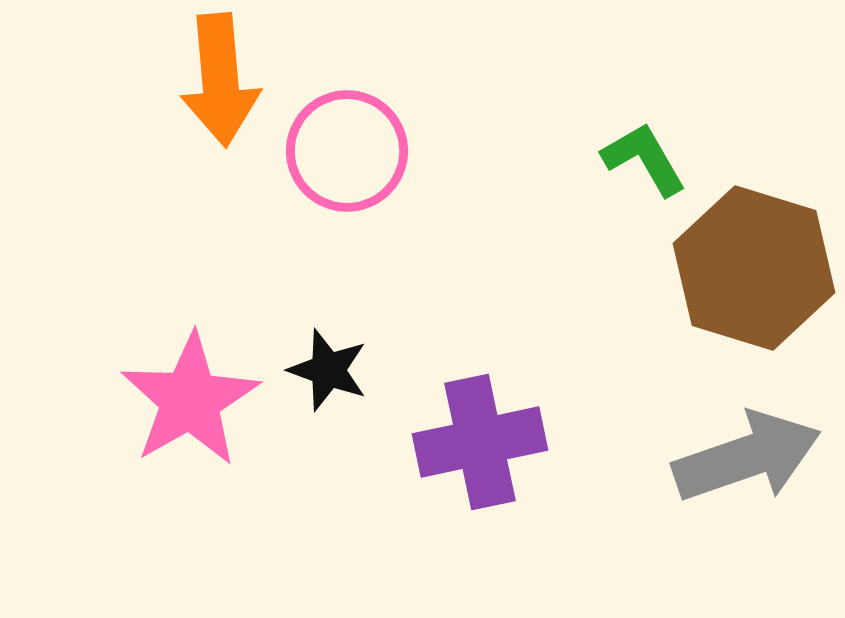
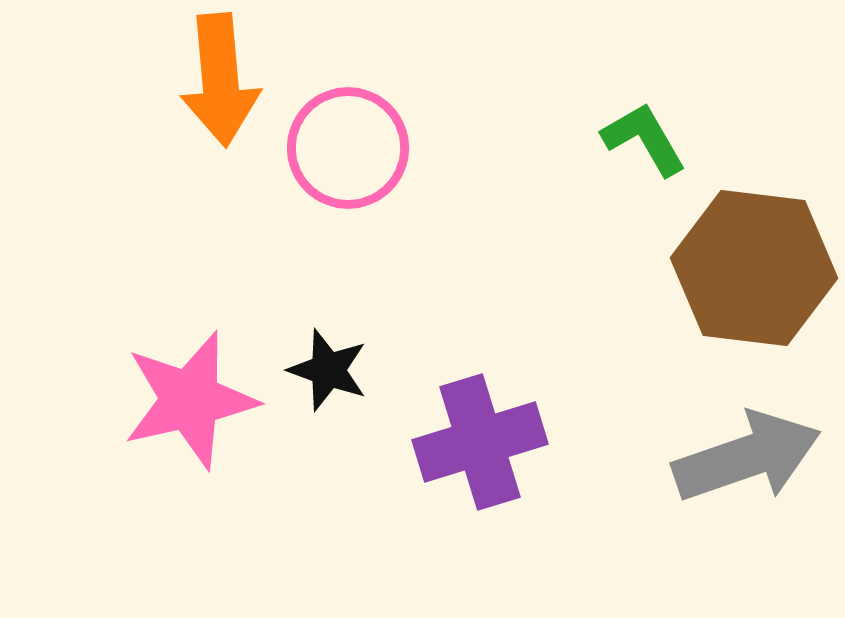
pink circle: moved 1 px right, 3 px up
green L-shape: moved 20 px up
brown hexagon: rotated 10 degrees counterclockwise
pink star: rotated 17 degrees clockwise
purple cross: rotated 5 degrees counterclockwise
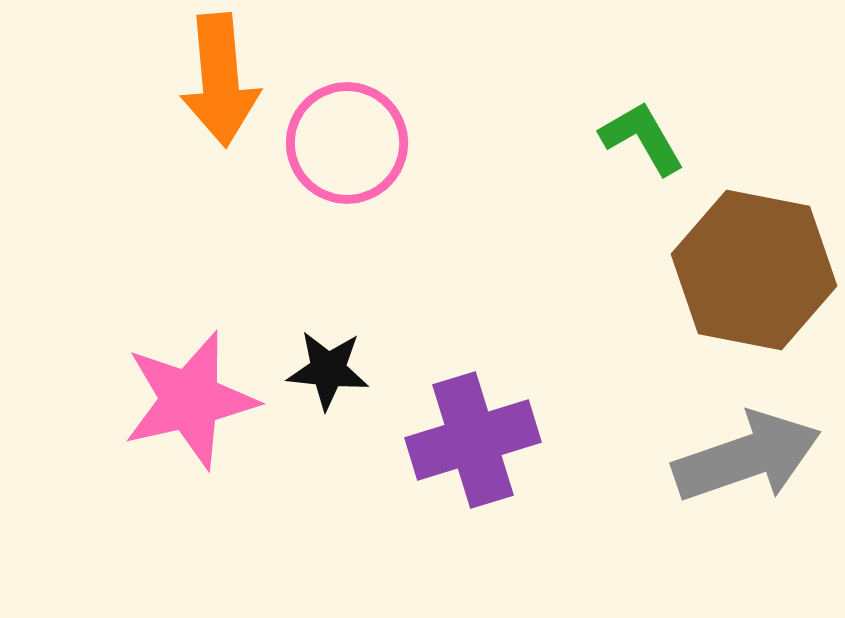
green L-shape: moved 2 px left, 1 px up
pink circle: moved 1 px left, 5 px up
brown hexagon: moved 2 px down; rotated 4 degrees clockwise
black star: rotated 14 degrees counterclockwise
purple cross: moved 7 px left, 2 px up
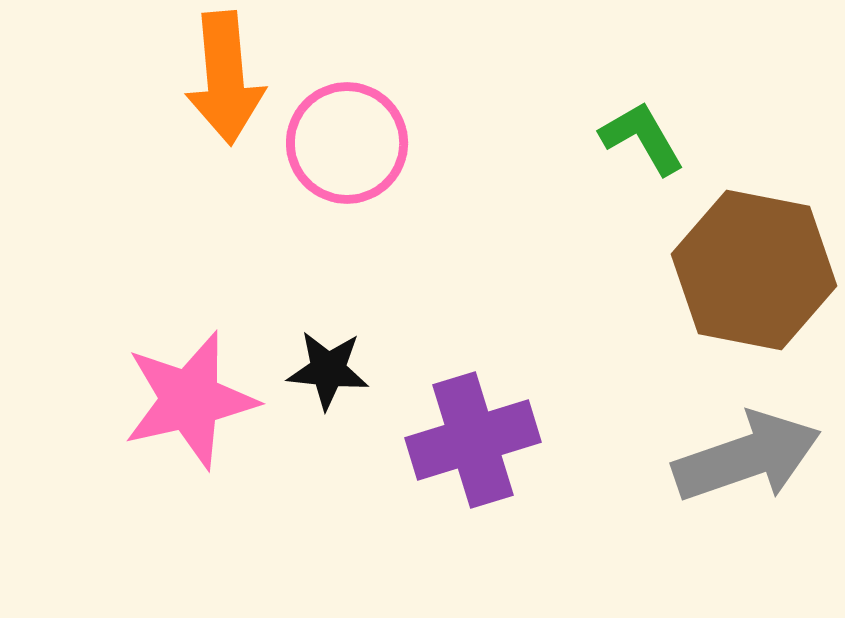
orange arrow: moved 5 px right, 2 px up
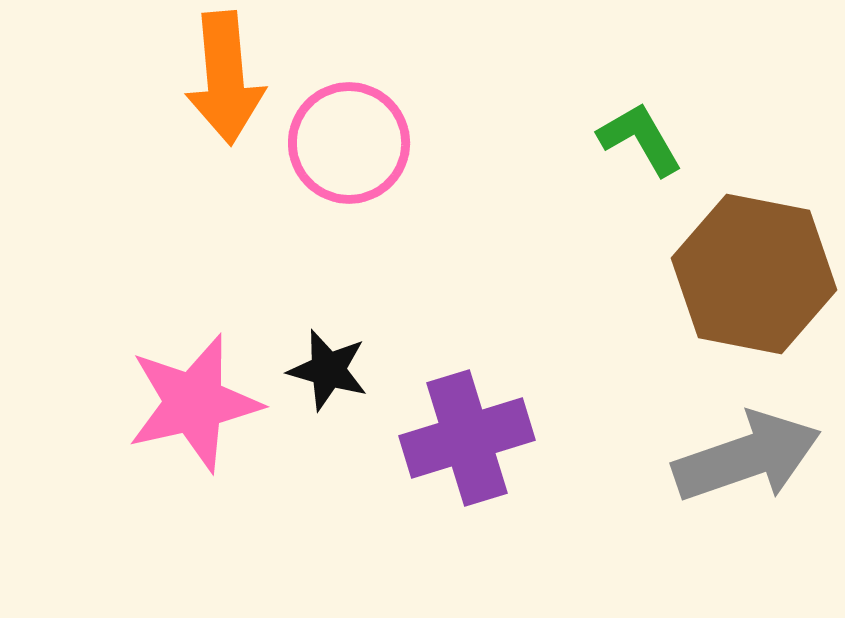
green L-shape: moved 2 px left, 1 px down
pink circle: moved 2 px right
brown hexagon: moved 4 px down
black star: rotated 10 degrees clockwise
pink star: moved 4 px right, 3 px down
purple cross: moved 6 px left, 2 px up
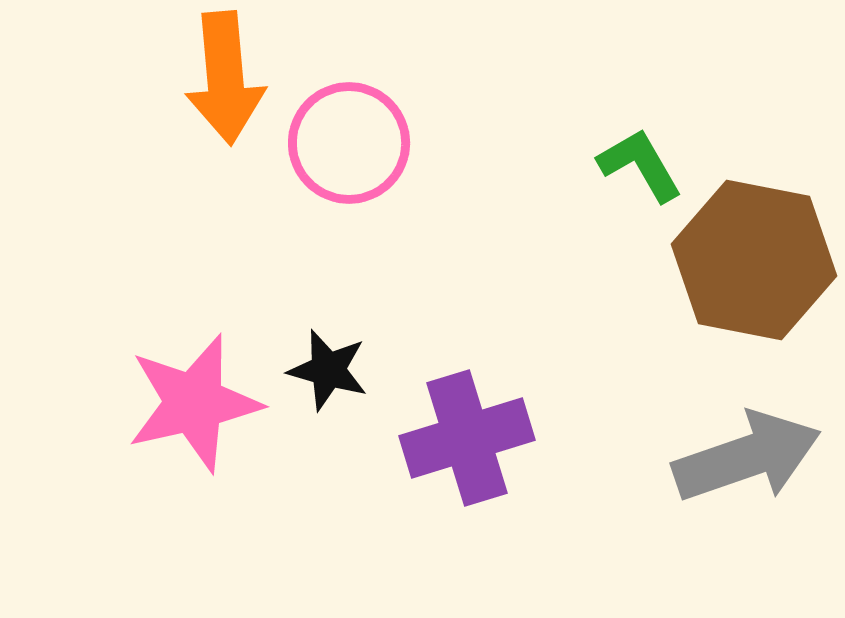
green L-shape: moved 26 px down
brown hexagon: moved 14 px up
